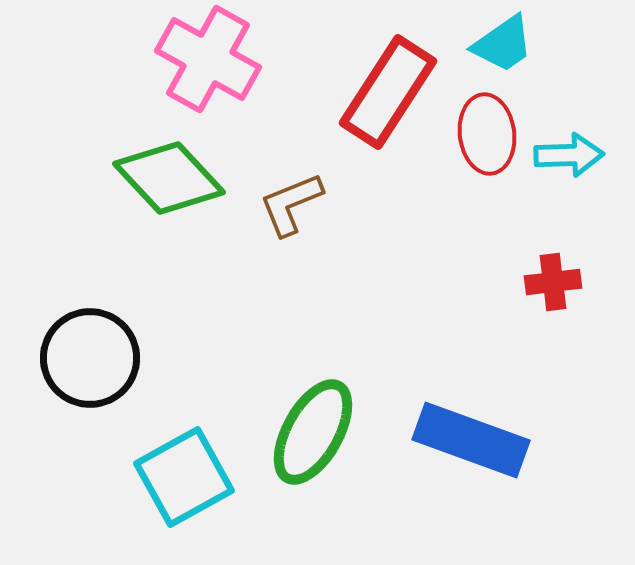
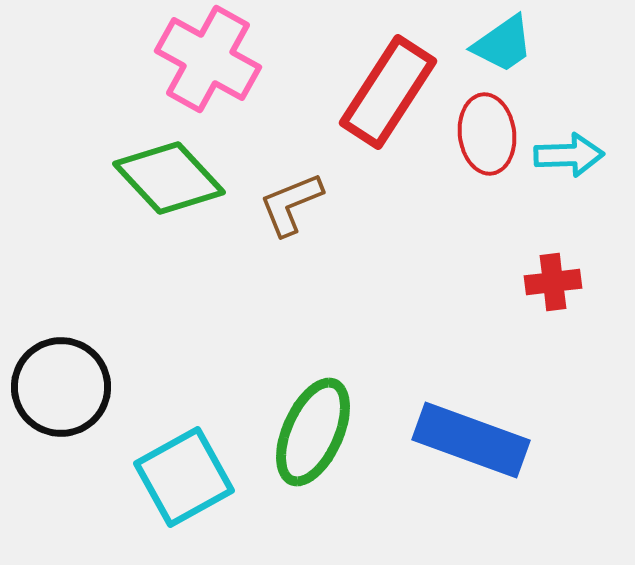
black circle: moved 29 px left, 29 px down
green ellipse: rotated 5 degrees counterclockwise
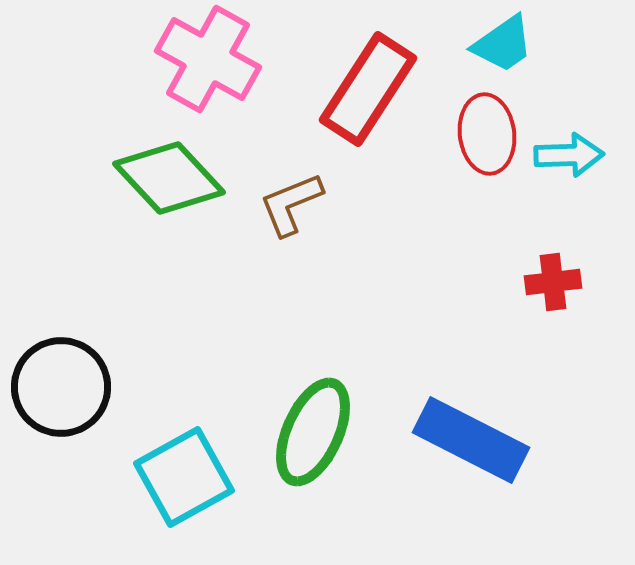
red rectangle: moved 20 px left, 3 px up
blue rectangle: rotated 7 degrees clockwise
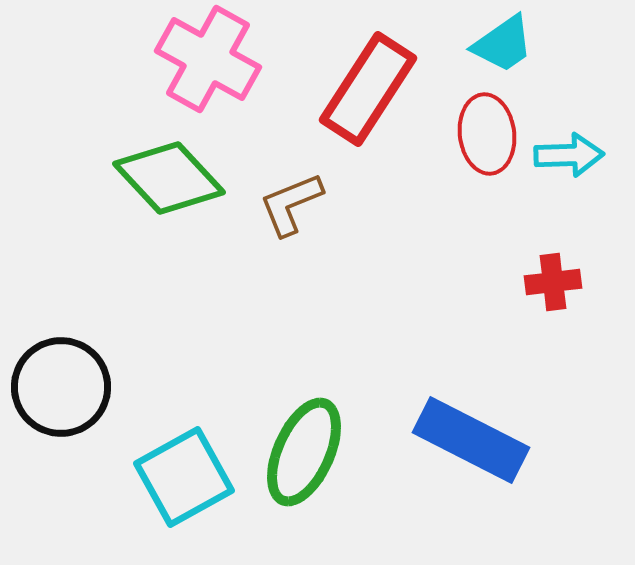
green ellipse: moved 9 px left, 20 px down
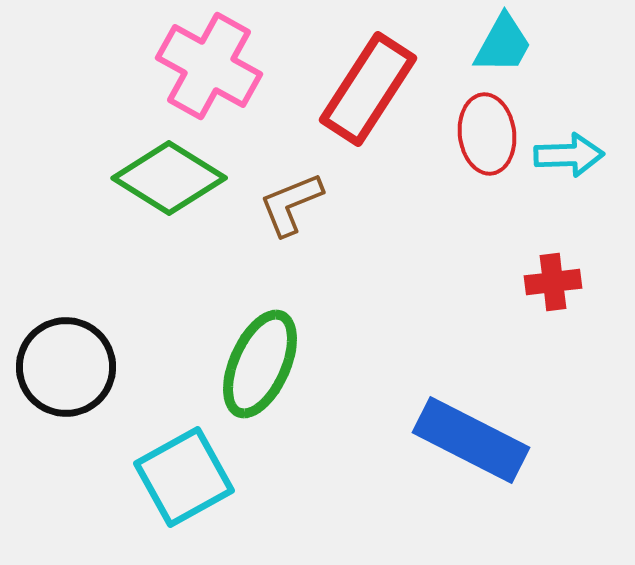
cyan trapezoid: rotated 26 degrees counterclockwise
pink cross: moved 1 px right, 7 px down
green diamond: rotated 15 degrees counterclockwise
black circle: moved 5 px right, 20 px up
green ellipse: moved 44 px left, 88 px up
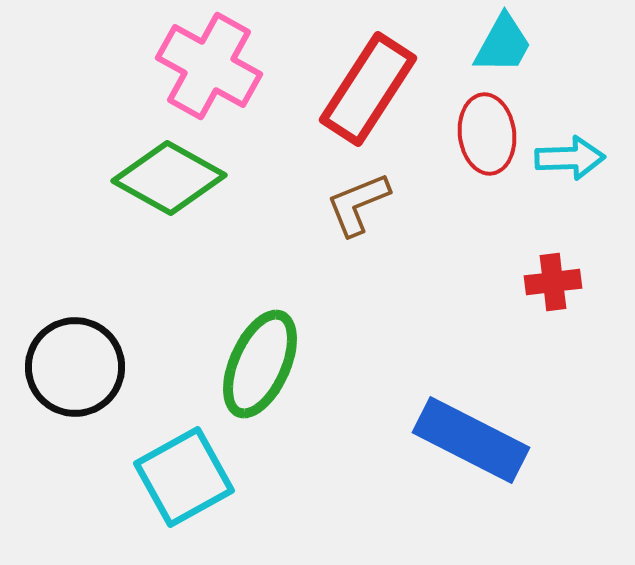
cyan arrow: moved 1 px right, 3 px down
green diamond: rotated 3 degrees counterclockwise
brown L-shape: moved 67 px right
black circle: moved 9 px right
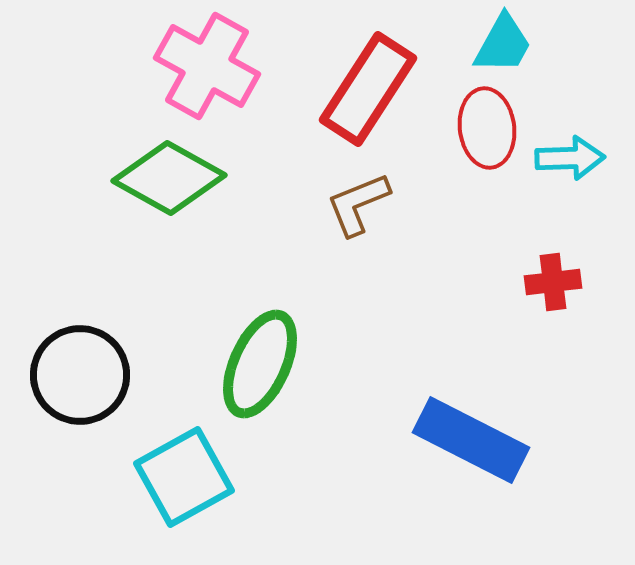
pink cross: moved 2 px left
red ellipse: moved 6 px up
black circle: moved 5 px right, 8 px down
